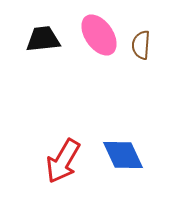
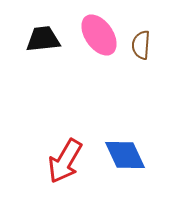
blue diamond: moved 2 px right
red arrow: moved 2 px right
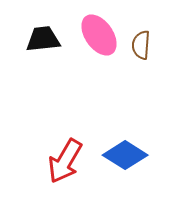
blue diamond: rotated 33 degrees counterclockwise
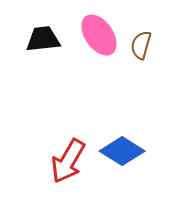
brown semicircle: rotated 12 degrees clockwise
blue diamond: moved 3 px left, 4 px up
red arrow: moved 3 px right
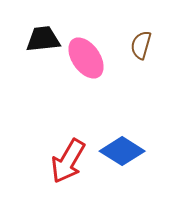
pink ellipse: moved 13 px left, 23 px down
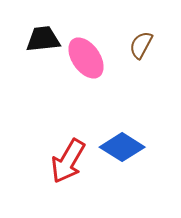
brown semicircle: rotated 12 degrees clockwise
blue diamond: moved 4 px up
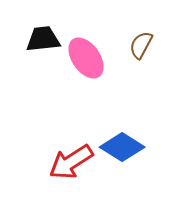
red arrow: moved 3 px right, 1 px down; rotated 27 degrees clockwise
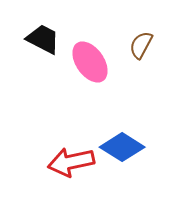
black trapezoid: rotated 33 degrees clockwise
pink ellipse: moved 4 px right, 4 px down
red arrow: rotated 21 degrees clockwise
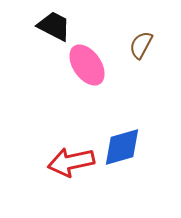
black trapezoid: moved 11 px right, 13 px up
pink ellipse: moved 3 px left, 3 px down
blue diamond: rotated 48 degrees counterclockwise
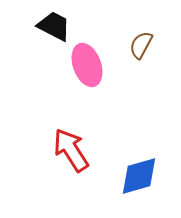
pink ellipse: rotated 15 degrees clockwise
blue diamond: moved 17 px right, 29 px down
red arrow: moved 12 px up; rotated 69 degrees clockwise
